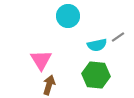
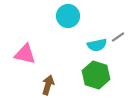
pink triangle: moved 16 px left, 6 px up; rotated 45 degrees counterclockwise
green hexagon: rotated 12 degrees clockwise
brown arrow: moved 1 px left
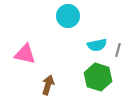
gray line: moved 13 px down; rotated 40 degrees counterclockwise
green hexagon: moved 2 px right, 2 px down
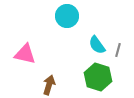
cyan circle: moved 1 px left
cyan semicircle: rotated 66 degrees clockwise
brown arrow: moved 1 px right
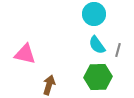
cyan circle: moved 27 px right, 2 px up
green hexagon: rotated 20 degrees counterclockwise
